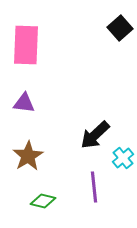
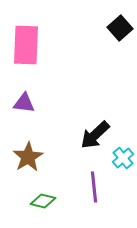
brown star: moved 1 px down
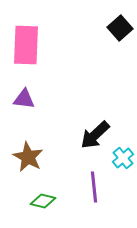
purple triangle: moved 4 px up
brown star: rotated 12 degrees counterclockwise
